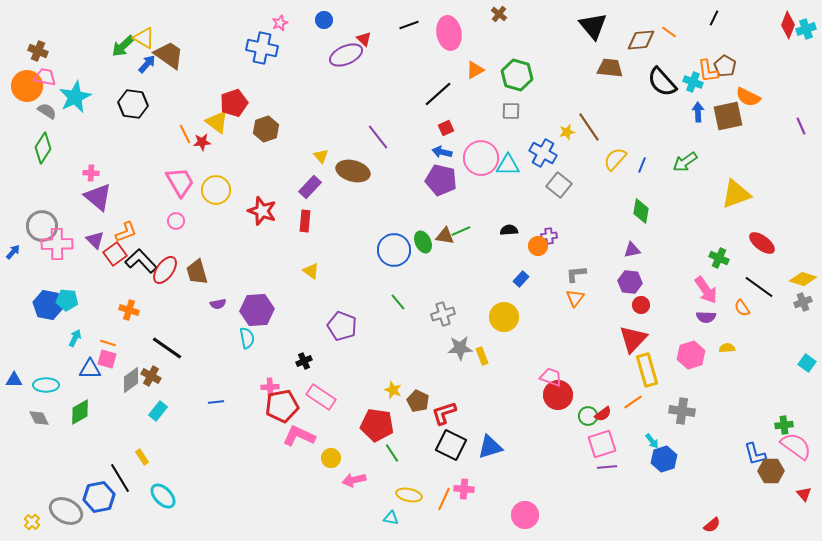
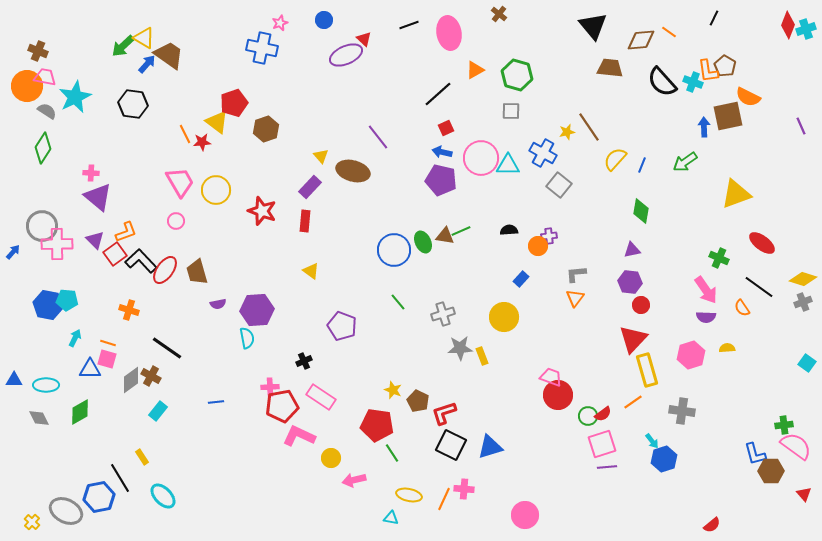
blue arrow at (698, 112): moved 6 px right, 15 px down
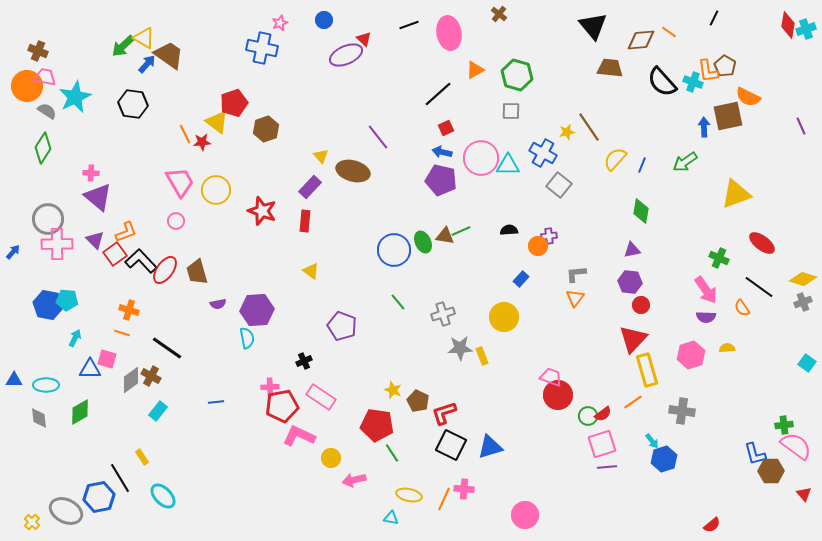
red diamond at (788, 25): rotated 12 degrees counterclockwise
gray circle at (42, 226): moved 6 px right, 7 px up
orange line at (108, 343): moved 14 px right, 10 px up
gray diamond at (39, 418): rotated 20 degrees clockwise
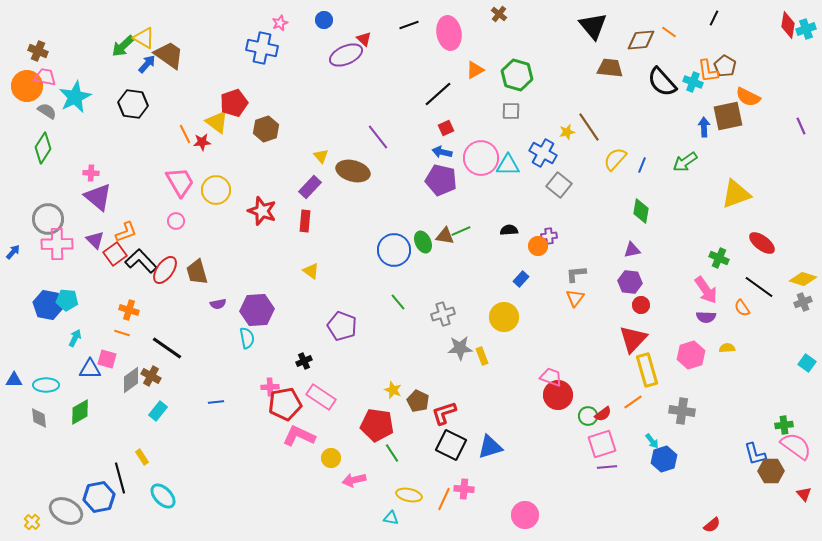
red pentagon at (282, 406): moved 3 px right, 2 px up
black line at (120, 478): rotated 16 degrees clockwise
